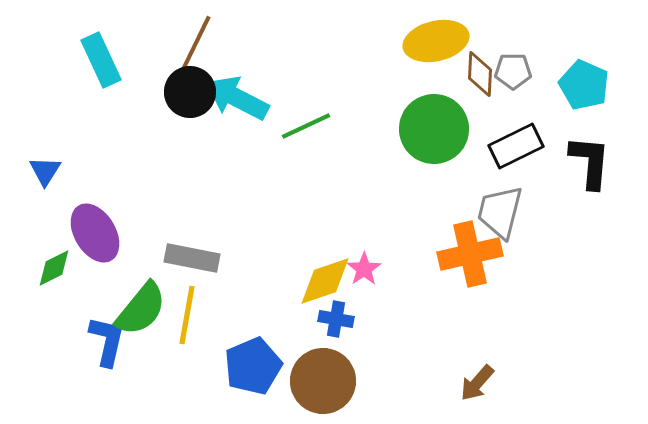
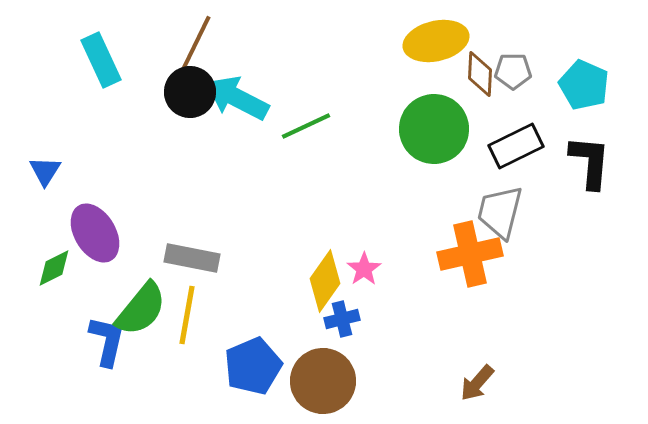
yellow diamond: rotated 36 degrees counterclockwise
blue cross: moved 6 px right; rotated 24 degrees counterclockwise
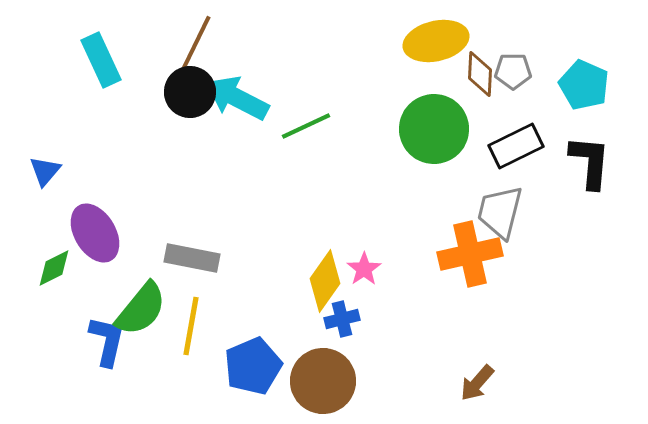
blue triangle: rotated 8 degrees clockwise
yellow line: moved 4 px right, 11 px down
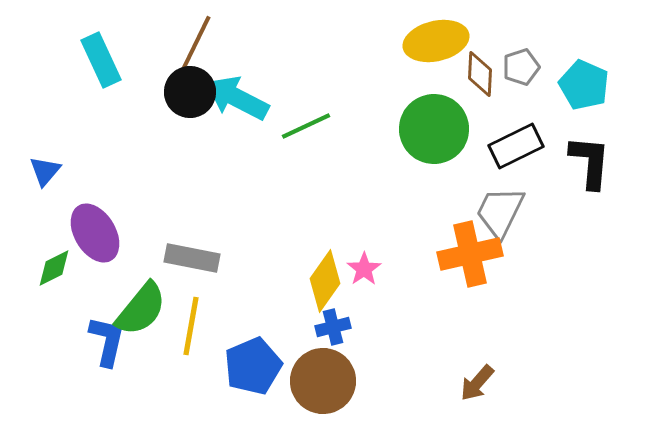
gray pentagon: moved 8 px right, 4 px up; rotated 18 degrees counterclockwise
gray trapezoid: rotated 12 degrees clockwise
blue cross: moved 9 px left, 8 px down
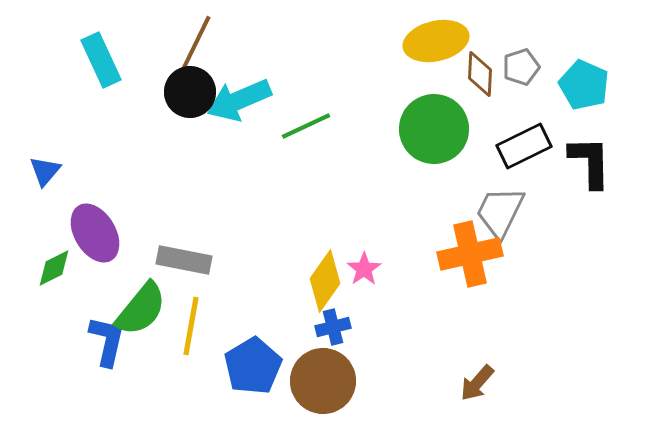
cyan arrow: moved 2 px right, 2 px down; rotated 50 degrees counterclockwise
black rectangle: moved 8 px right
black L-shape: rotated 6 degrees counterclockwise
gray rectangle: moved 8 px left, 2 px down
blue pentagon: rotated 8 degrees counterclockwise
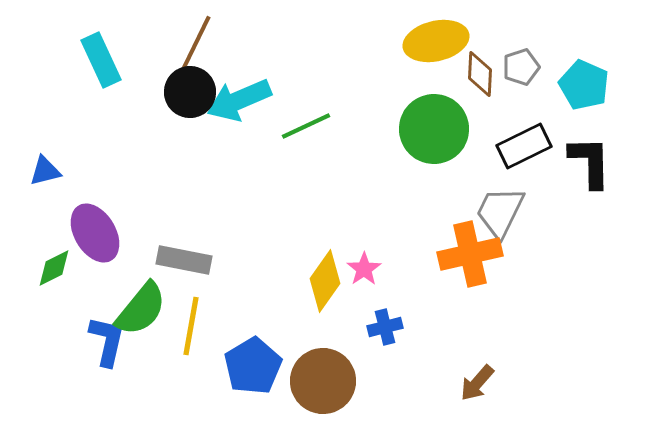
blue triangle: rotated 36 degrees clockwise
blue cross: moved 52 px right
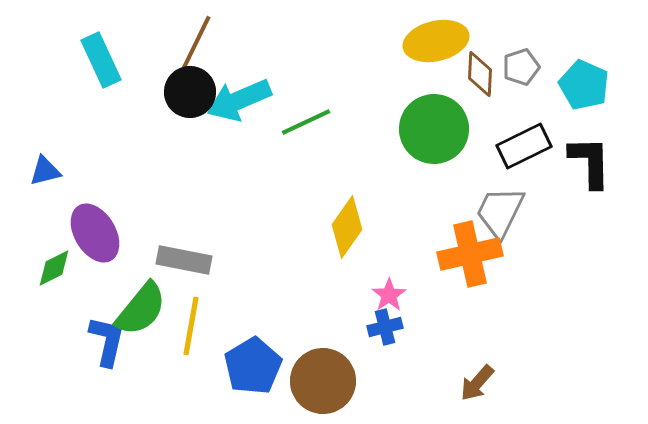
green line: moved 4 px up
pink star: moved 25 px right, 26 px down
yellow diamond: moved 22 px right, 54 px up
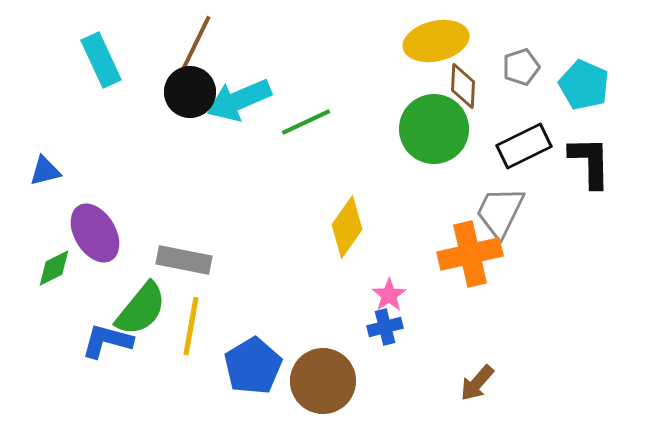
brown diamond: moved 17 px left, 12 px down
blue L-shape: rotated 88 degrees counterclockwise
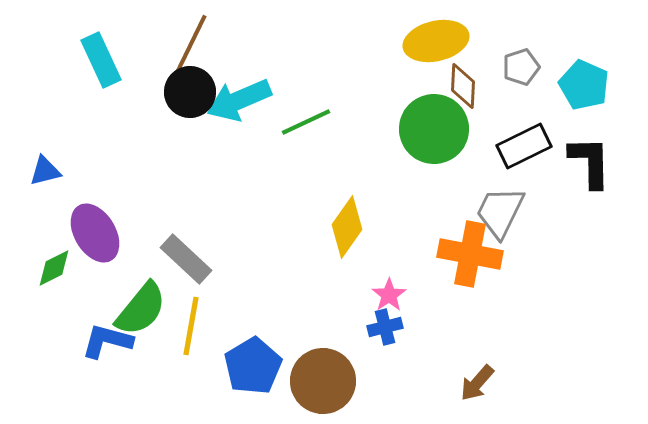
brown line: moved 4 px left, 1 px up
orange cross: rotated 24 degrees clockwise
gray rectangle: moved 2 px right, 1 px up; rotated 32 degrees clockwise
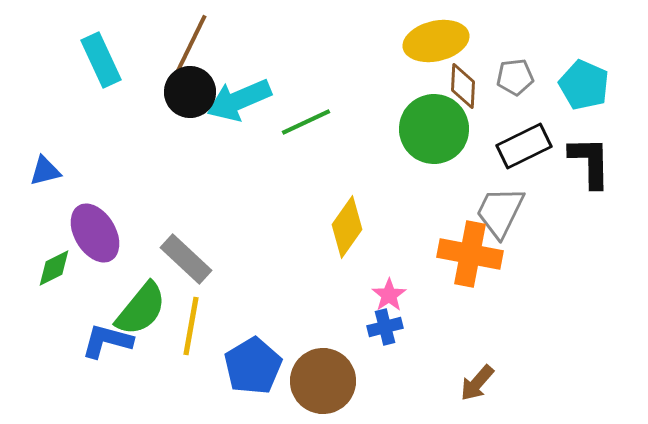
gray pentagon: moved 6 px left, 10 px down; rotated 12 degrees clockwise
